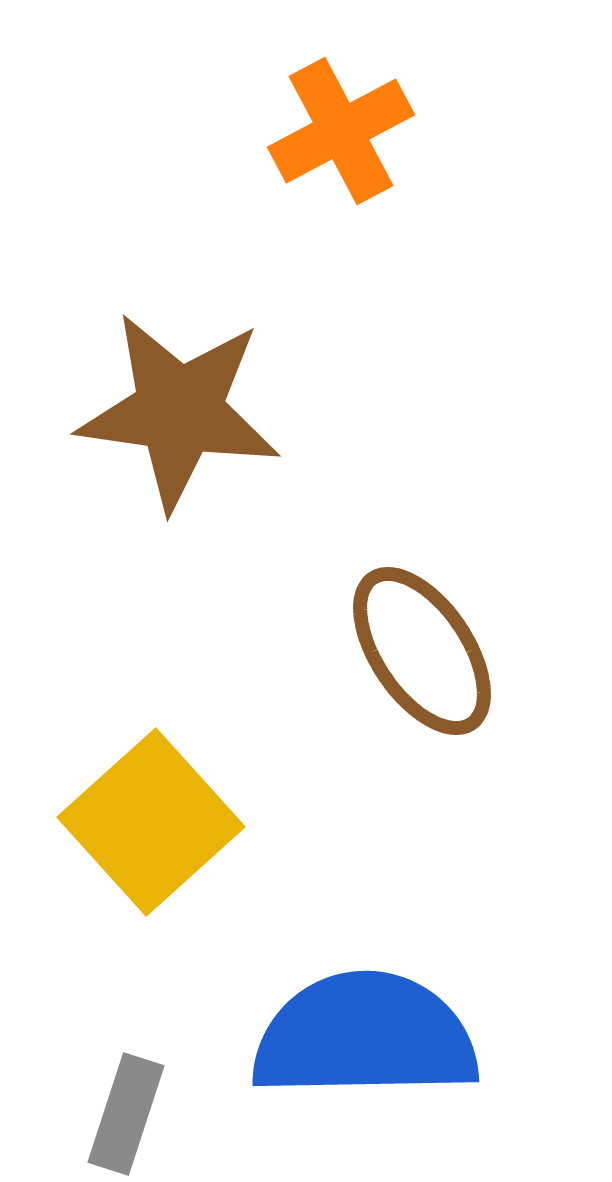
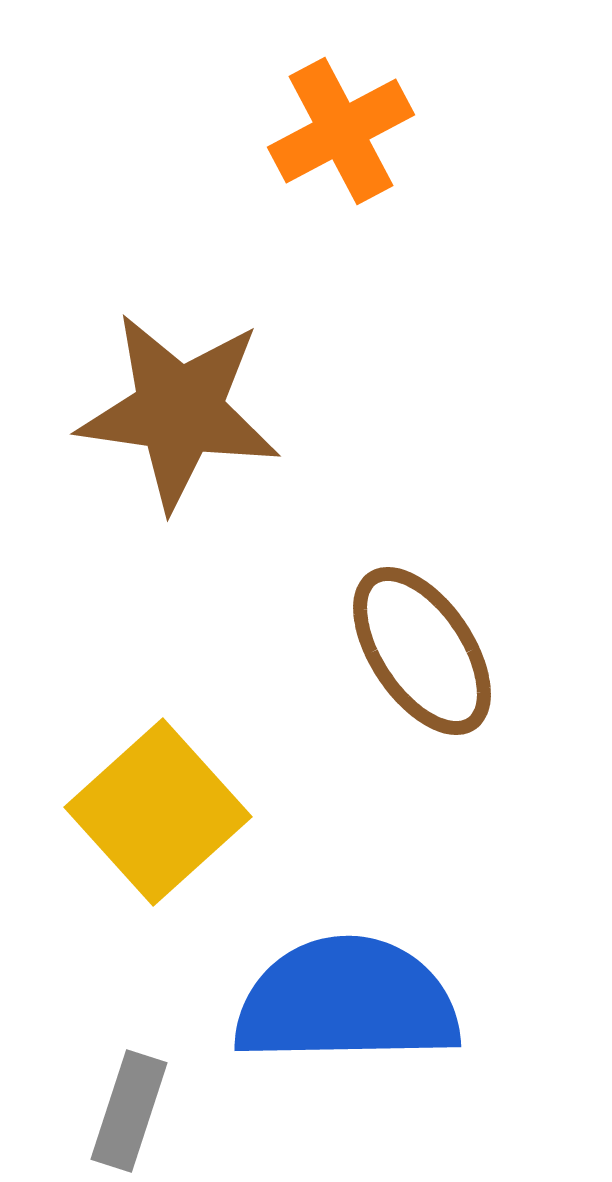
yellow square: moved 7 px right, 10 px up
blue semicircle: moved 18 px left, 35 px up
gray rectangle: moved 3 px right, 3 px up
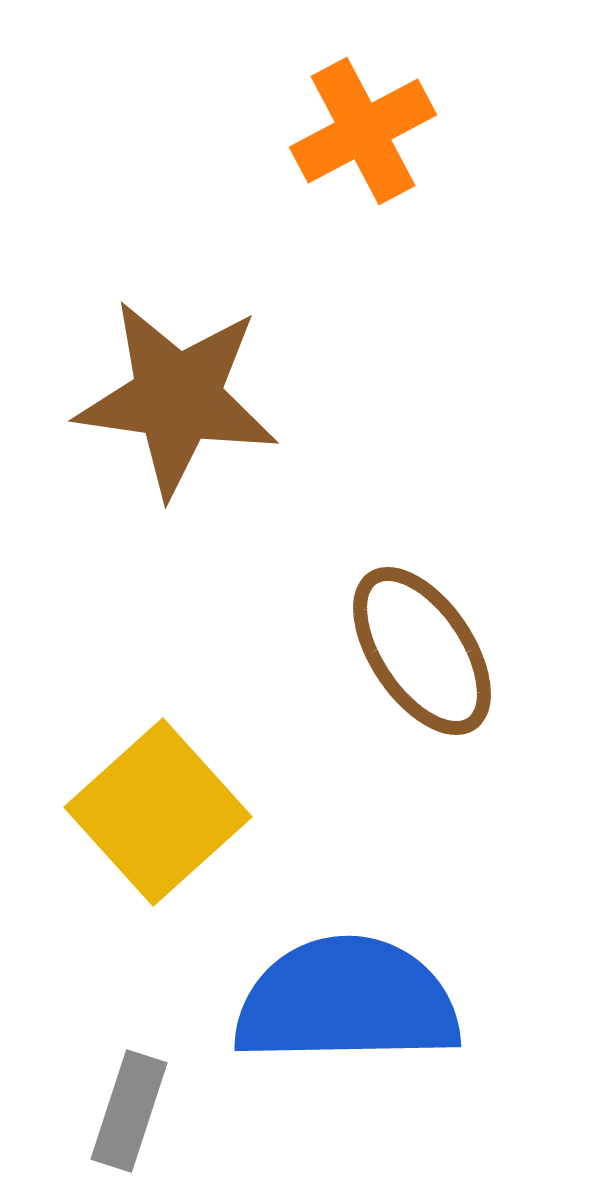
orange cross: moved 22 px right
brown star: moved 2 px left, 13 px up
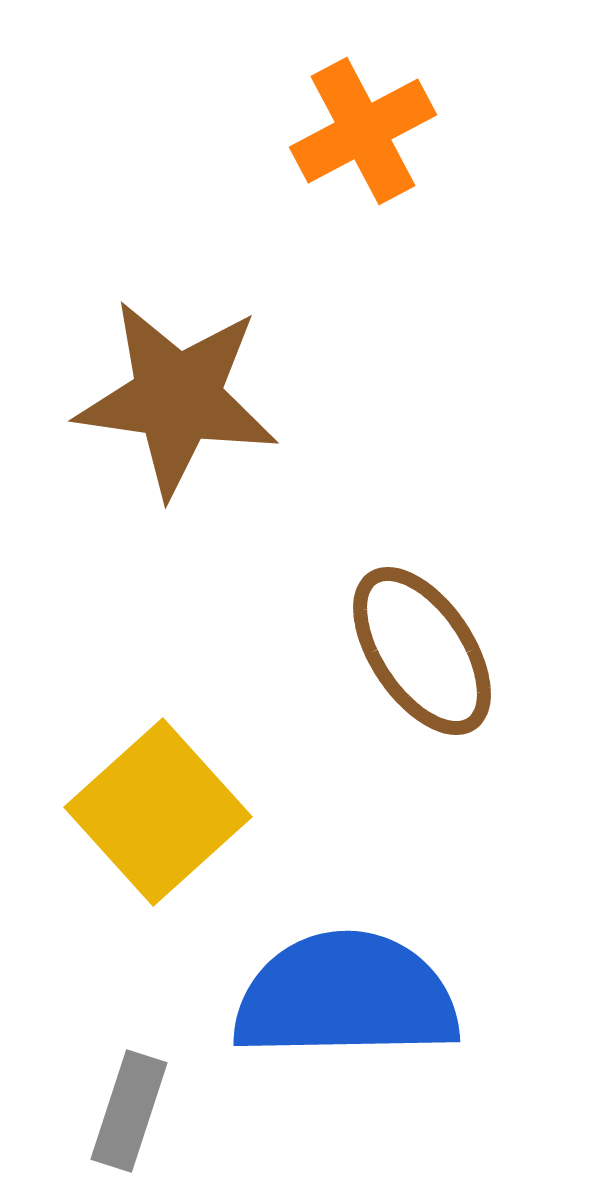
blue semicircle: moved 1 px left, 5 px up
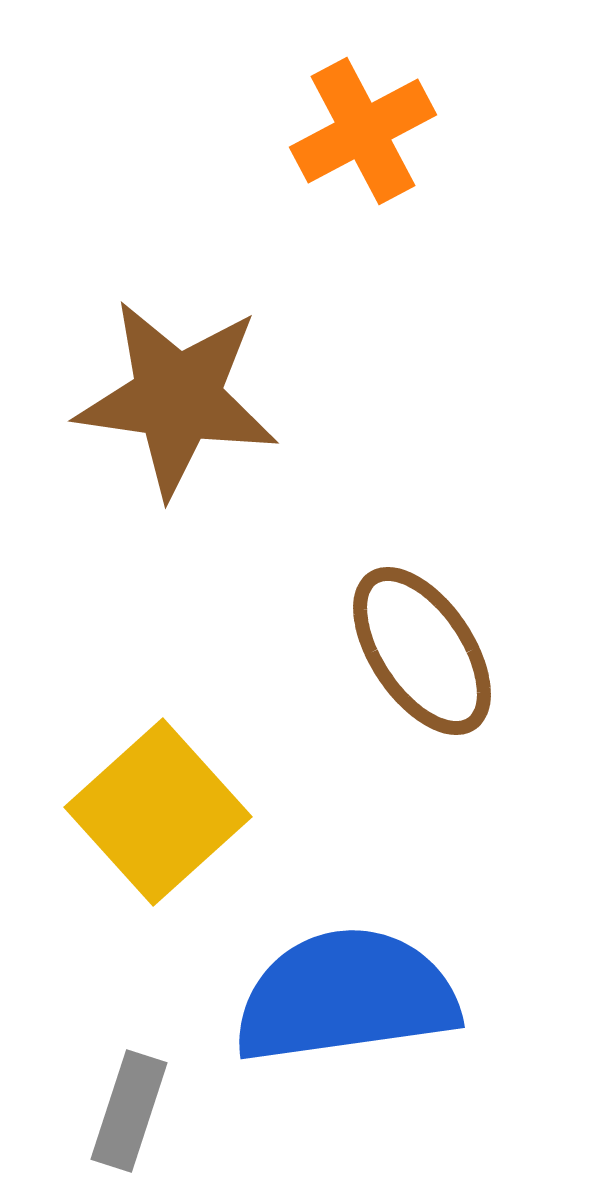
blue semicircle: rotated 7 degrees counterclockwise
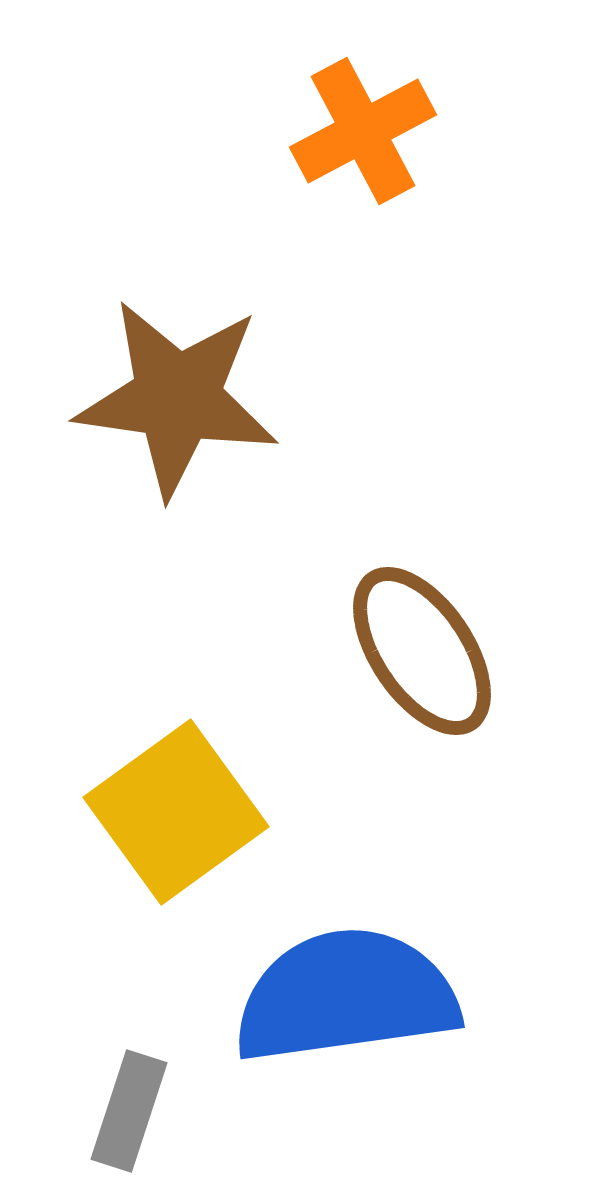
yellow square: moved 18 px right; rotated 6 degrees clockwise
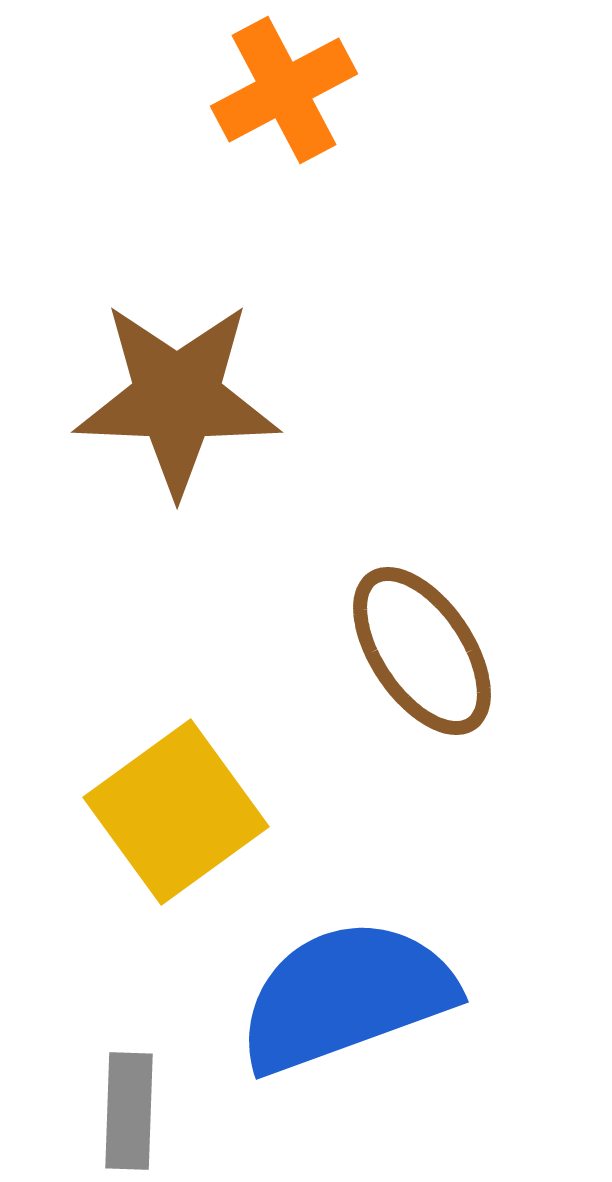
orange cross: moved 79 px left, 41 px up
brown star: rotated 6 degrees counterclockwise
blue semicircle: rotated 12 degrees counterclockwise
gray rectangle: rotated 16 degrees counterclockwise
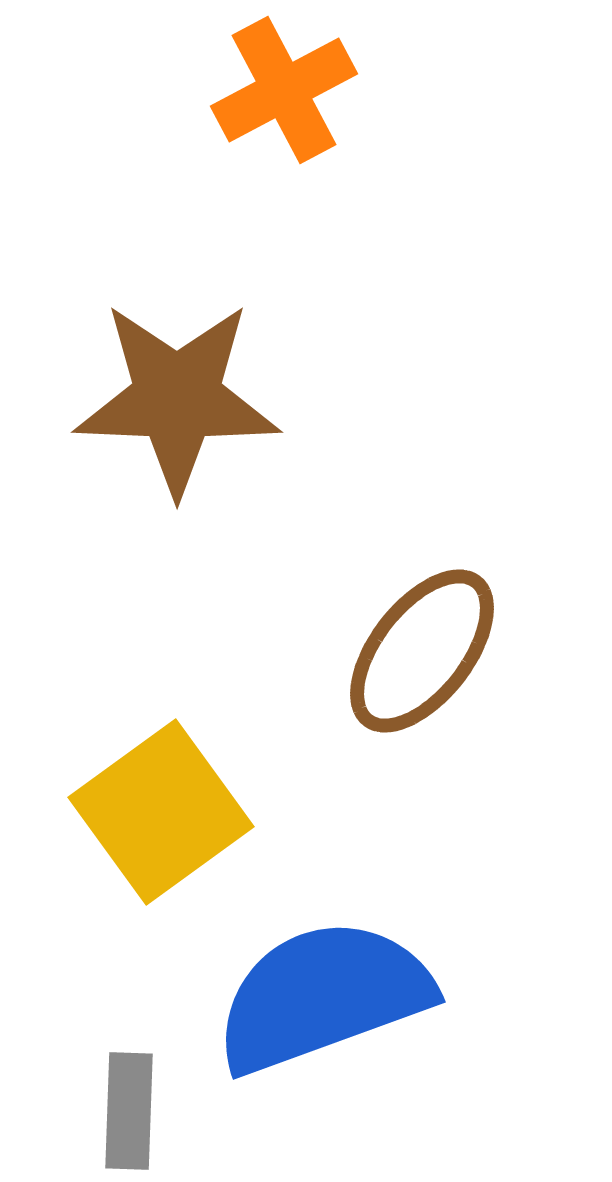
brown ellipse: rotated 72 degrees clockwise
yellow square: moved 15 px left
blue semicircle: moved 23 px left
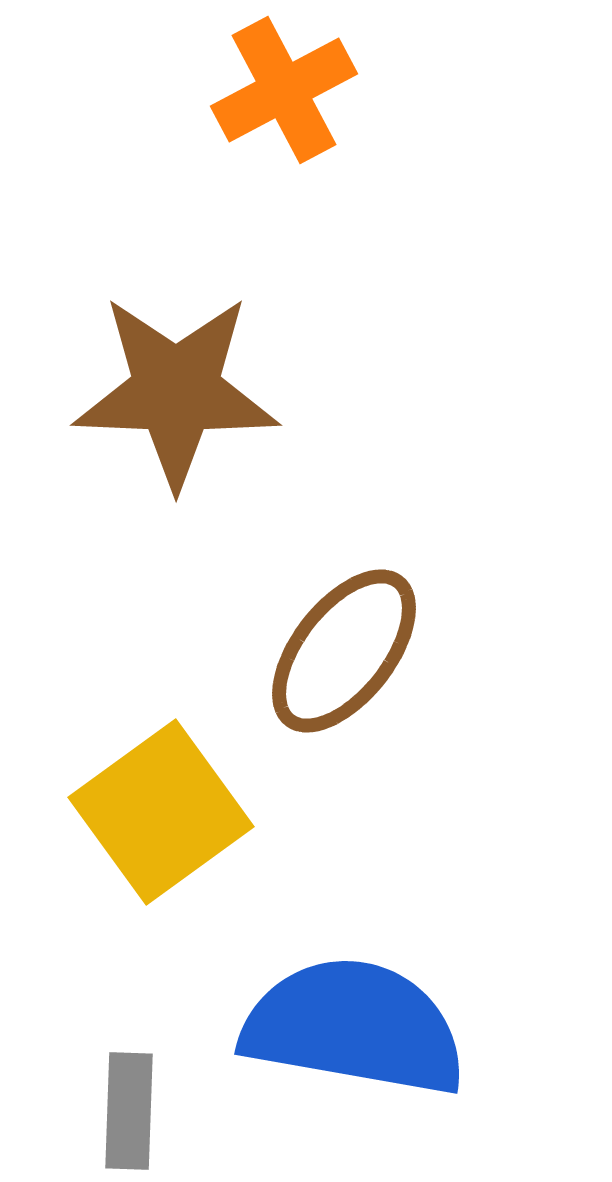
brown star: moved 1 px left, 7 px up
brown ellipse: moved 78 px left
blue semicircle: moved 31 px right, 31 px down; rotated 30 degrees clockwise
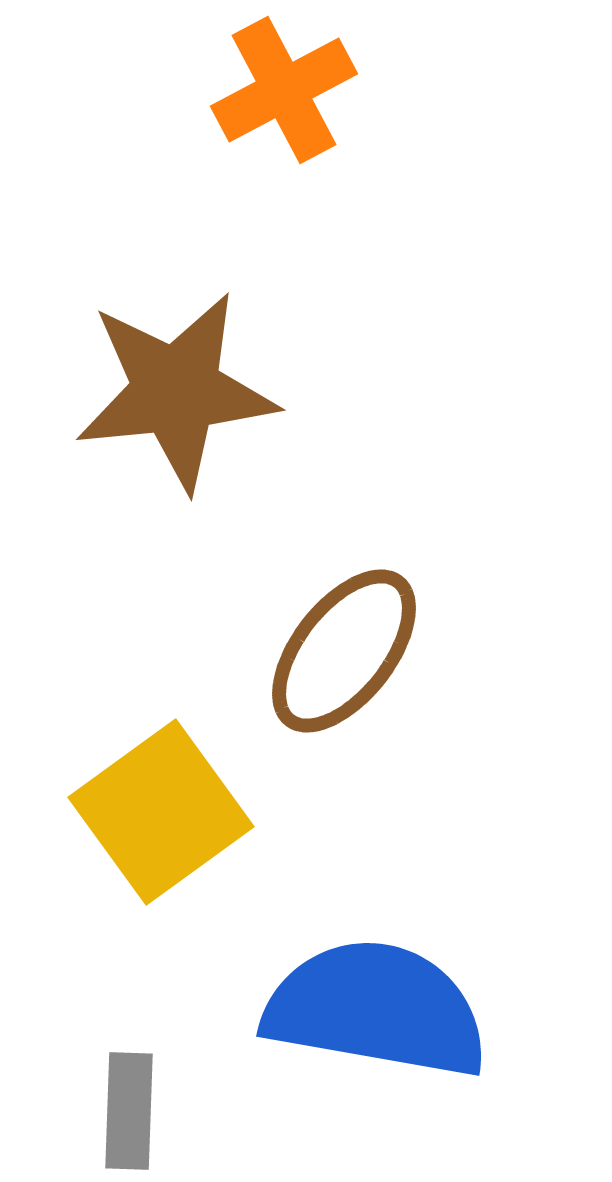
brown star: rotated 8 degrees counterclockwise
blue semicircle: moved 22 px right, 18 px up
